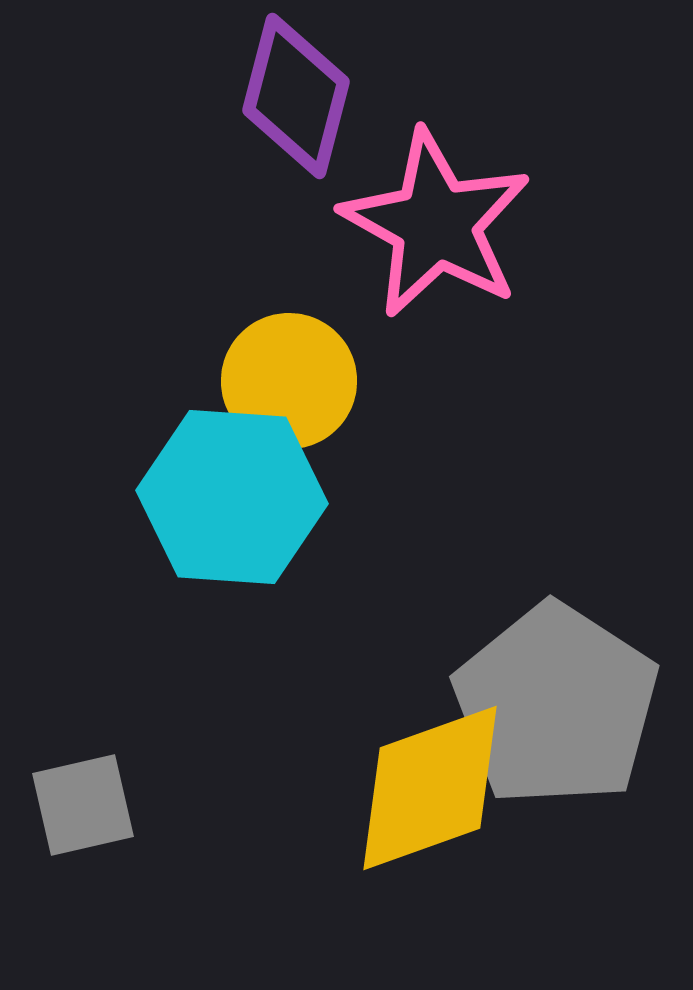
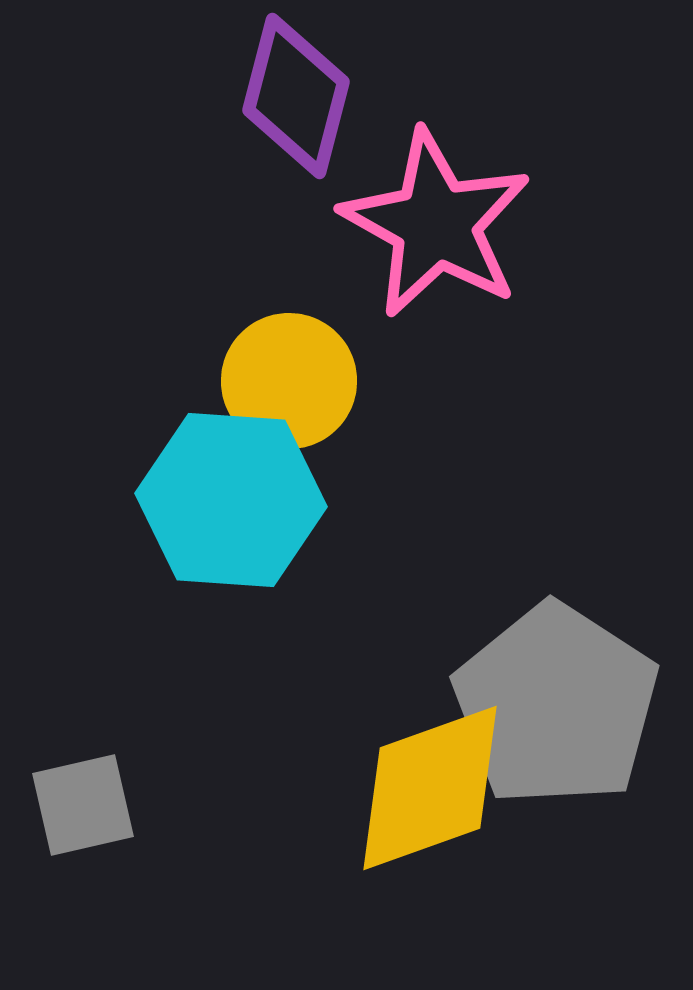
cyan hexagon: moved 1 px left, 3 px down
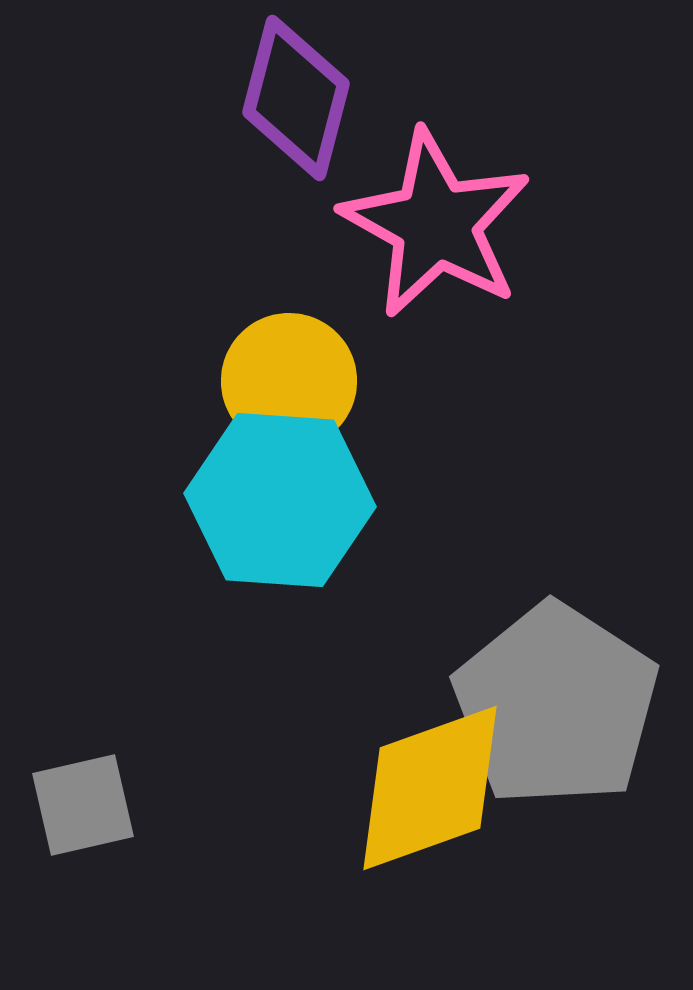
purple diamond: moved 2 px down
cyan hexagon: moved 49 px right
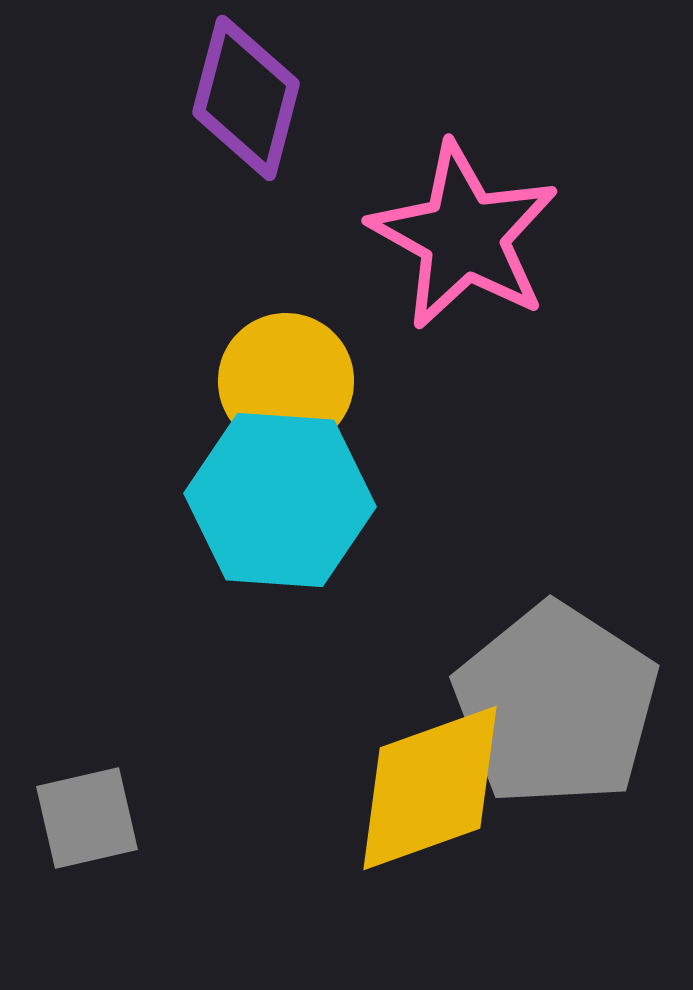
purple diamond: moved 50 px left
pink star: moved 28 px right, 12 px down
yellow circle: moved 3 px left
gray square: moved 4 px right, 13 px down
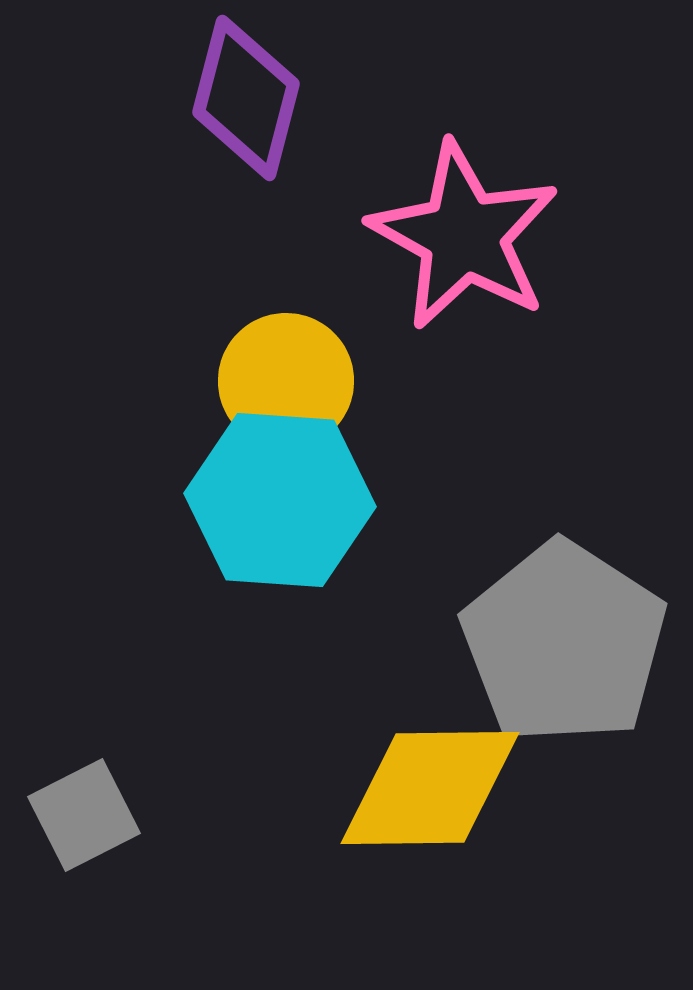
gray pentagon: moved 8 px right, 62 px up
yellow diamond: rotated 19 degrees clockwise
gray square: moved 3 px left, 3 px up; rotated 14 degrees counterclockwise
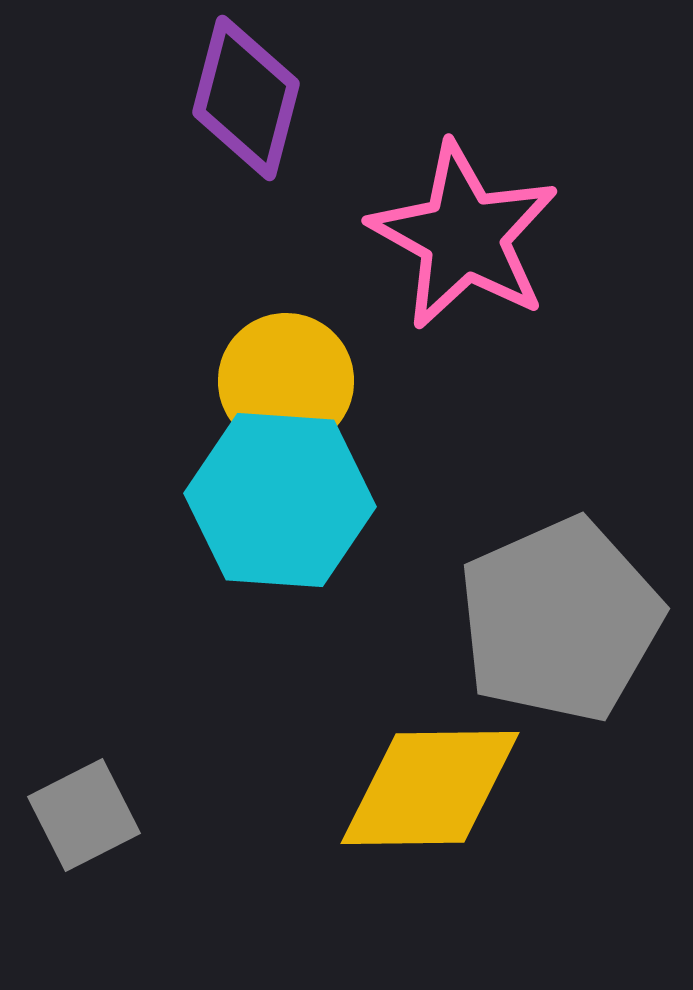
gray pentagon: moved 4 px left, 23 px up; rotated 15 degrees clockwise
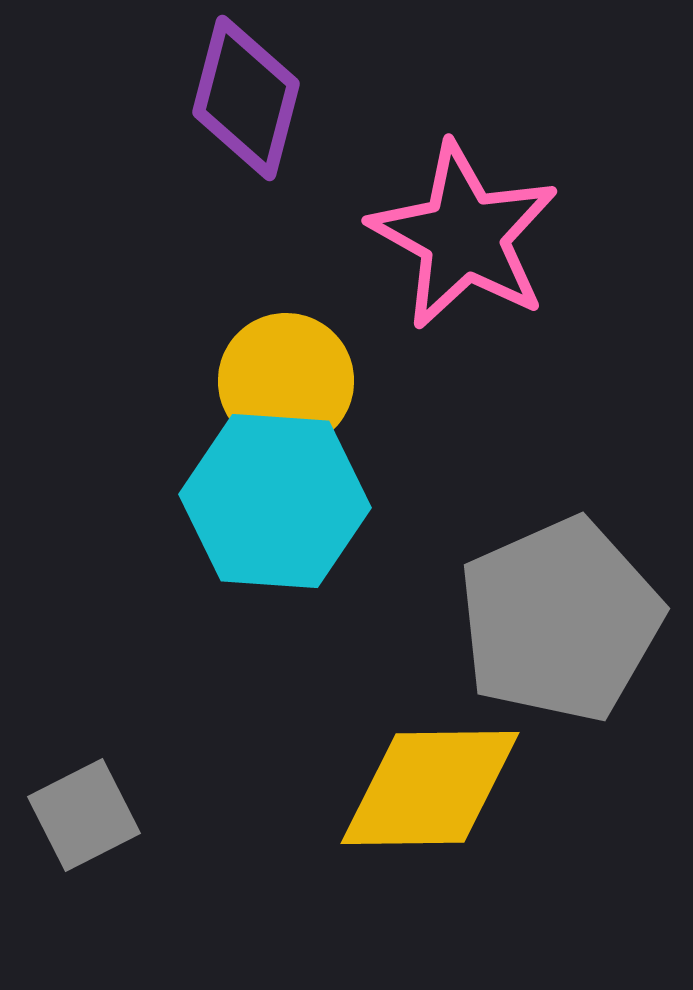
cyan hexagon: moved 5 px left, 1 px down
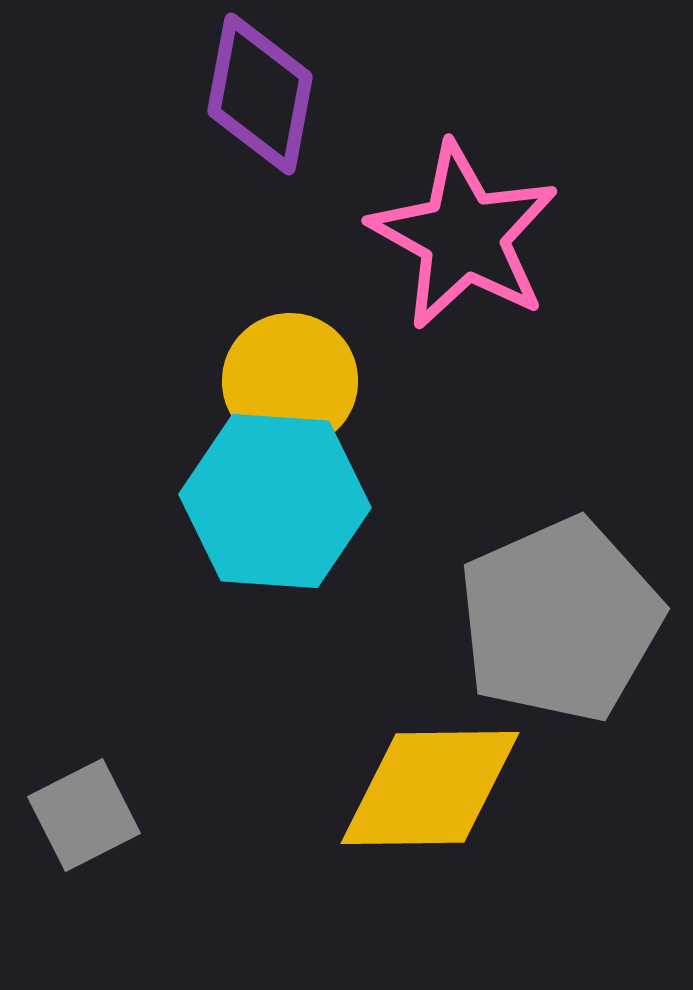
purple diamond: moved 14 px right, 4 px up; rotated 4 degrees counterclockwise
yellow circle: moved 4 px right
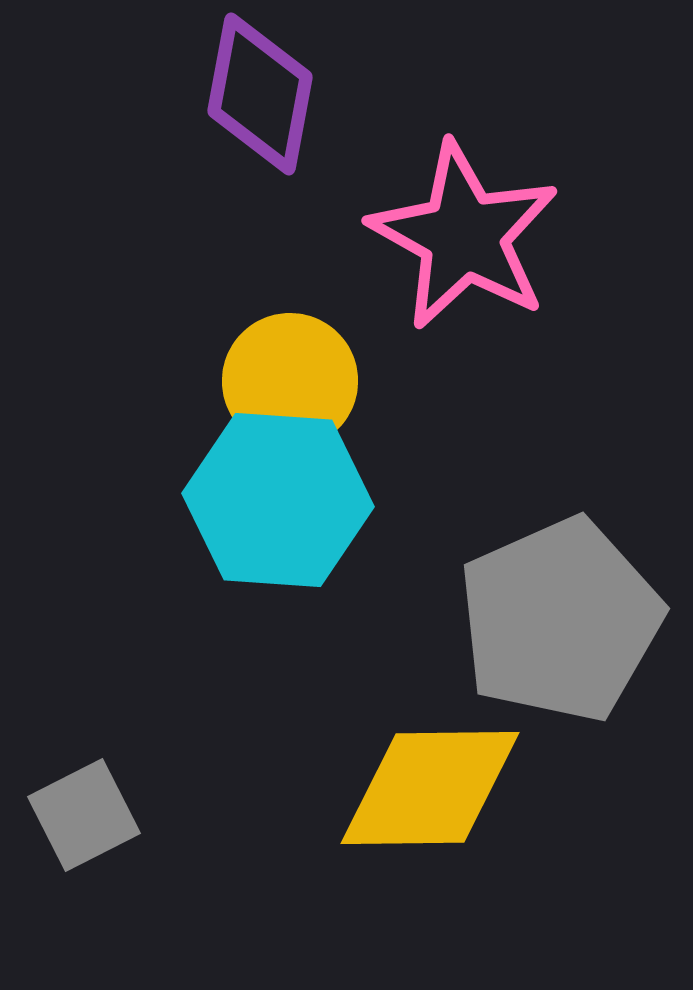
cyan hexagon: moved 3 px right, 1 px up
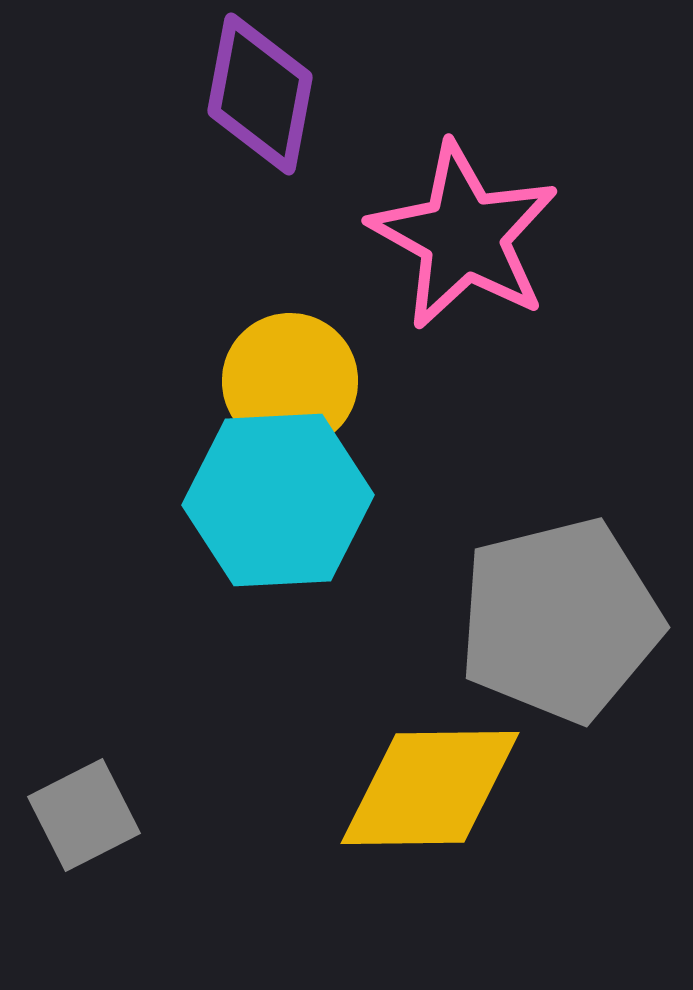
cyan hexagon: rotated 7 degrees counterclockwise
gray pentagon: rotated 10 degrees clockwise
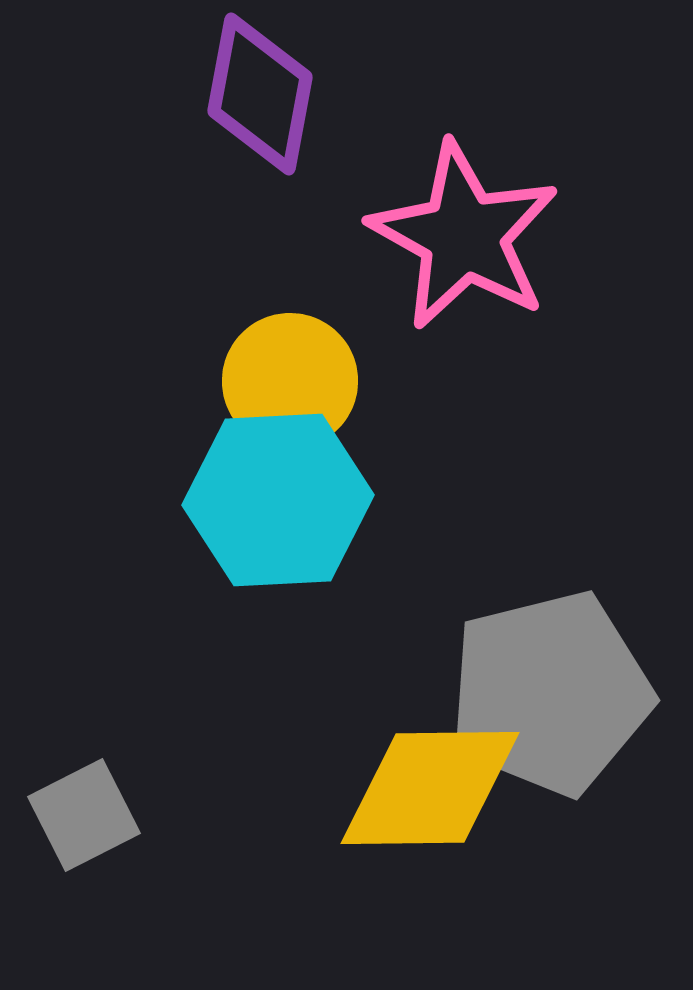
gray pentagon: moved 10 px left, 73 px down
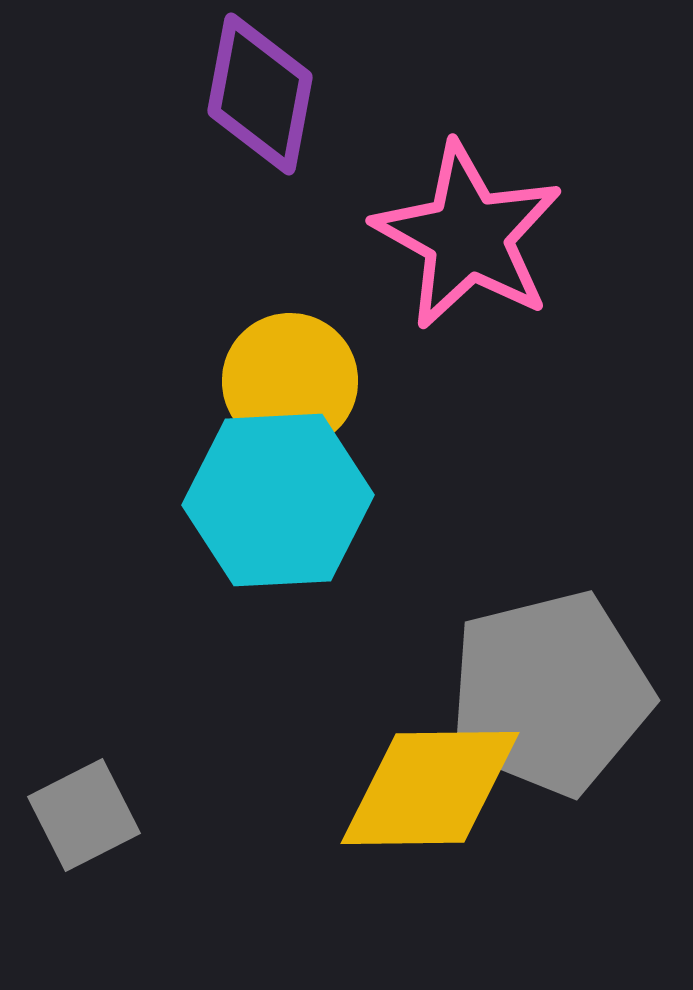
pink star: moved 4 px right
